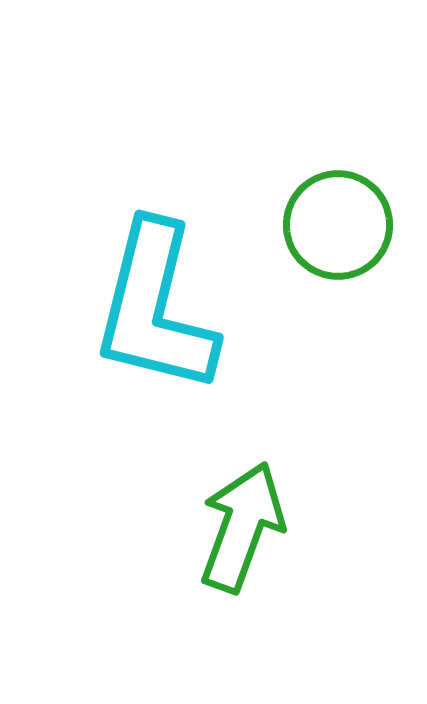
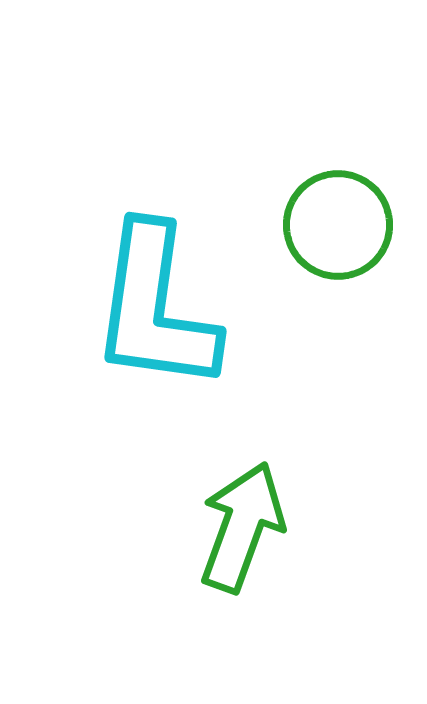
cyan L-shape: rotated 6 degrees counterclockwise
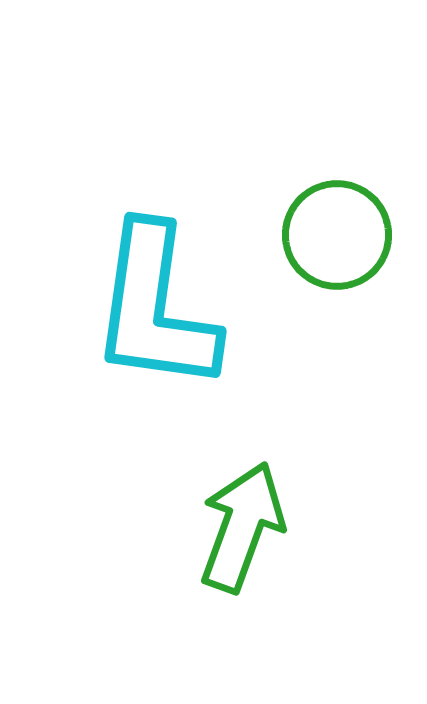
green circle: moved 1 px left, 10 px down
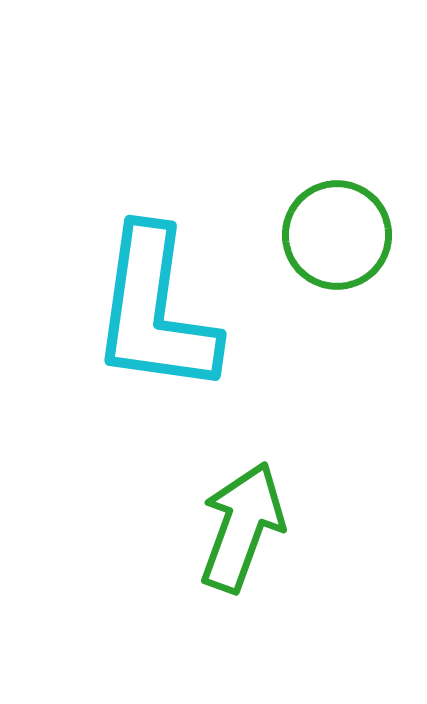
cyan L-shape: moved 3 px down
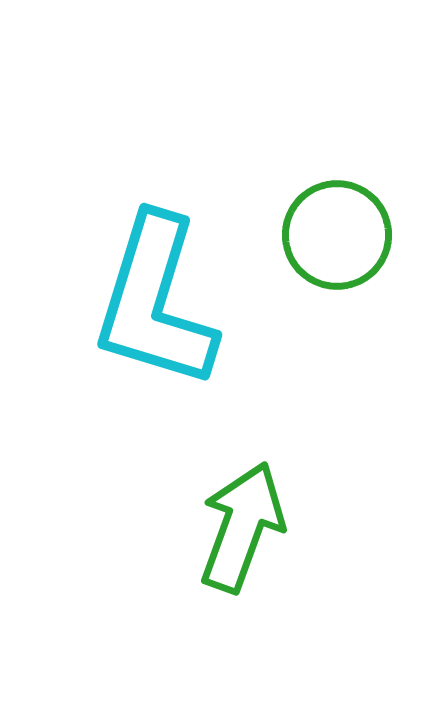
cyan L-shape: moved 9 px up; rotated 9 degrees clockwise
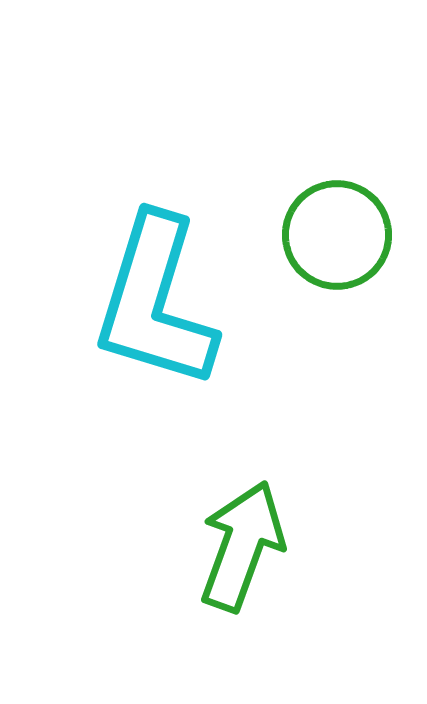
green arrow: moved 19 px down
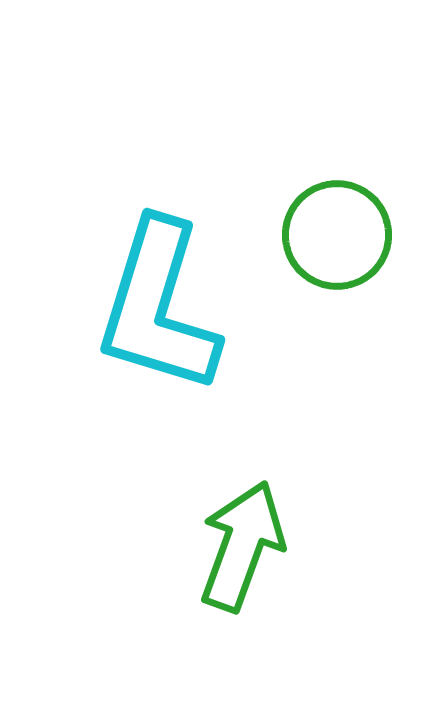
cyan L-shape: moved 3 px right, 5 px down
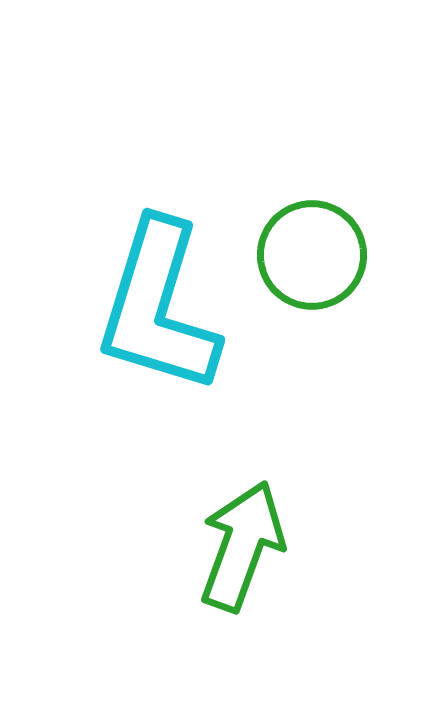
green circle: moved 25 px left, 20 px down
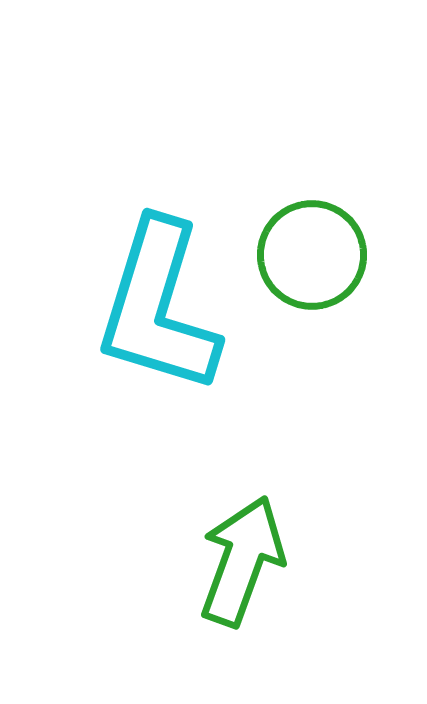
green arrow: moved 15 px down
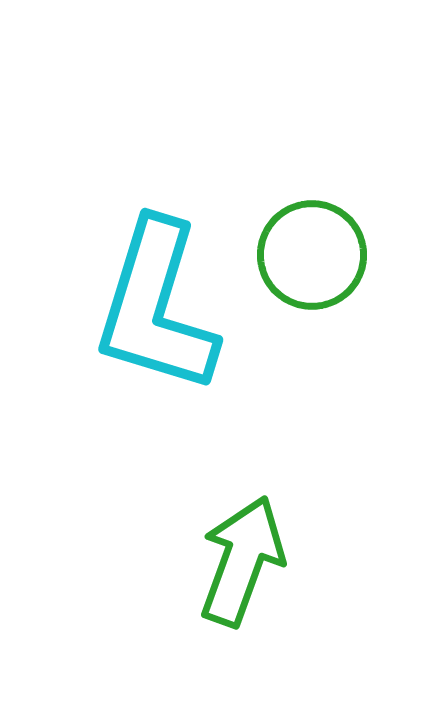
cyan L-shape: moved 2 px left
